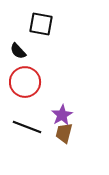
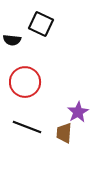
black square: rotated 15 degrees clockwise
black semicircle: moved 6 px left, 11 px up; rotated 42 degrees counterclockwise
purple star: moved 16 px right, 3 px up
brown trapezoid: rotated 10 degrees counterclockwise
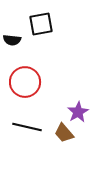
black square: rotated 35 degrees counterclockwise
black line: rotated 8 degrees counterclockwise
brown trapezoid: rotated 45 degrees counterclockwise
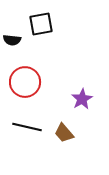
purple star: moved 4 px right, 13 px up
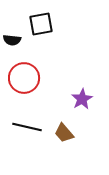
red circle: moved 1 px left, 4 px up
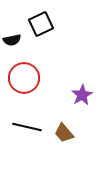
black square: rotated 15 degrees counterclockwise
black semicircle: rotated 18 degrees counterclockwise
purple star: moved 4 px up
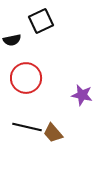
black square: moved 3 px up
red circle: moved 2 px right
purple star: rotated 30 degrees counterclockwise
brown trapezoid: moved 11 px left
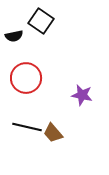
black square: rotated 30 degrees counterclockwise
black semicircle: moved 2 px right, 4 px up
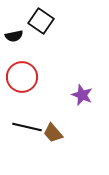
red circle: moved 4 px left, 1 px up
purple star: rotated 10 degrees clockwise
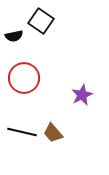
red circle: moved 2 px right, 1 px down
purple star: rotated 25 degrees clockwise
black line: moved 5 px left, 5 px down
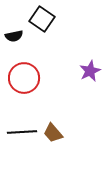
black square: moved 1 px right, 2 px up
purple star: moved 8 px right, 24 px up
black line: rotated 16 degrees counterclockwise
